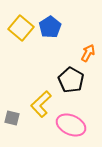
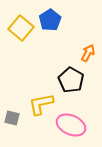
blue pentagon: moved 7 px up
yellow L-shape: rotated 32 degrees clockwise
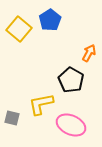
yellow square: moved 2 px left, 1 px down
orange arrow: moved 1 px right
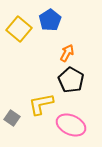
orange arrow: moved 22 px left
gray square: rotated 21 degrees clockwise
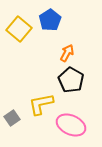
gray square: rotated 21 degrees clockwise
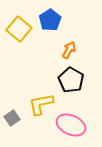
orange arrow: moved 2 px right, 3 px up
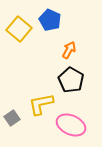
blue pentagon: rotated 15 degrees counterclockwise
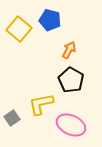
blue pentagon: rotated 10 degrees counterclockwise
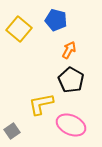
blue pentagon: moved 6 px right
gray square: moved 13 px down
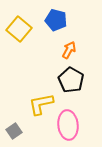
pink ellipse: moved 3 px left; rotated 60 degrees clockwise
gray square: moved 2 px right
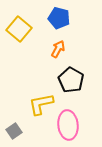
blue pentagon: moved 3 px right, 2 px up
orange arrow: moved 11 px left, 1 px up
